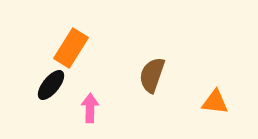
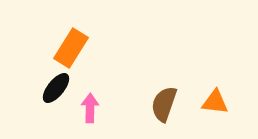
brown semicircle: moved 12 px right, 29 px down
black ellipse: moved 5 px right, 3 px down
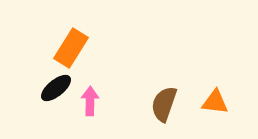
black ellipse: rotated 12 degrees clockwise
pink arrow: moved 7 px up
